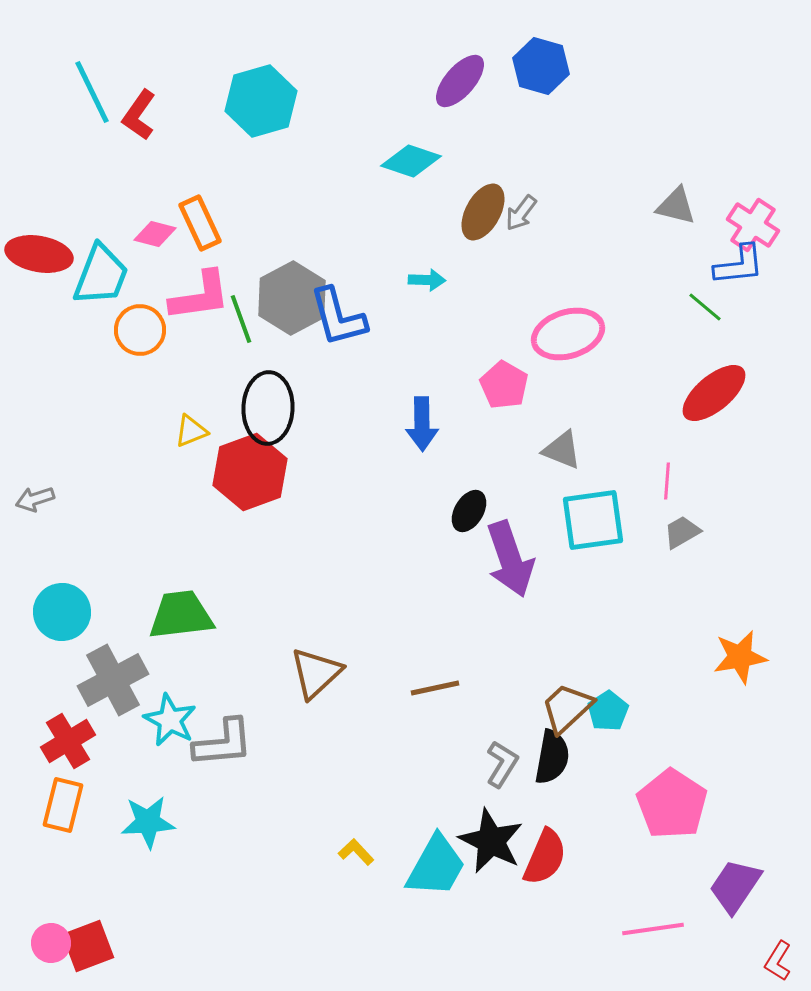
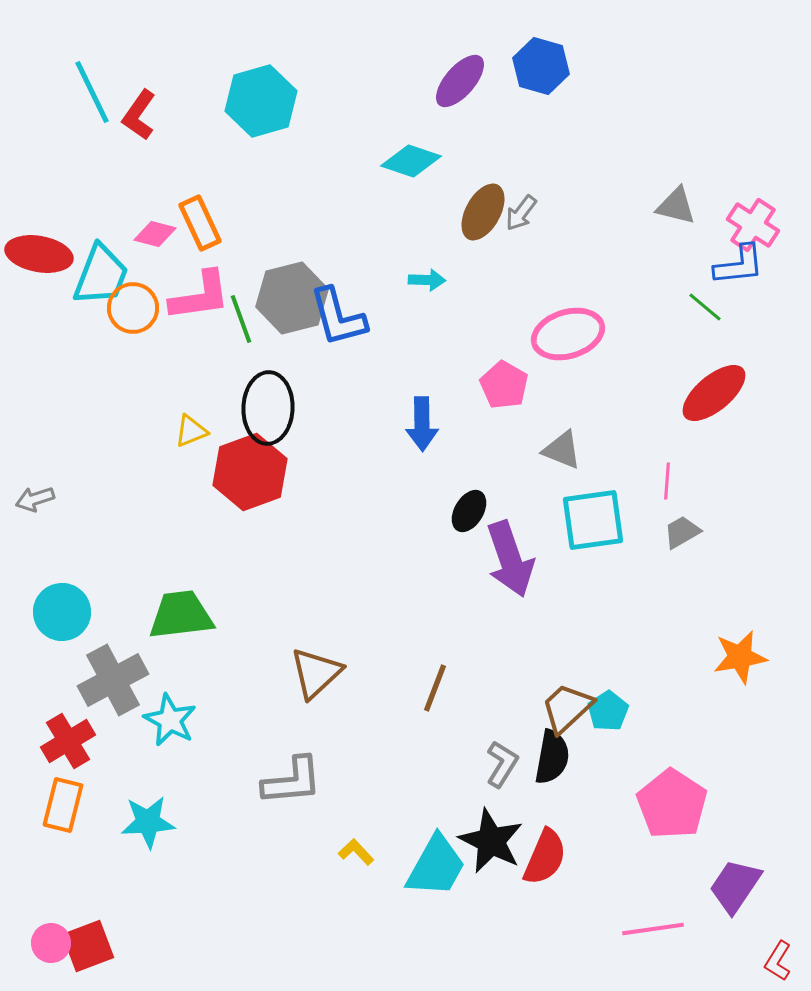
gray hexagon at (292, 298): rotated 14 degrees clockwise
orange circle at (140, 330): moved 7 px left, 22 px up
brown line at (435, 688): rotated 57 degrees counterclockwise
gray L-shape at (223, 743): moved 69 px right, 38 px down
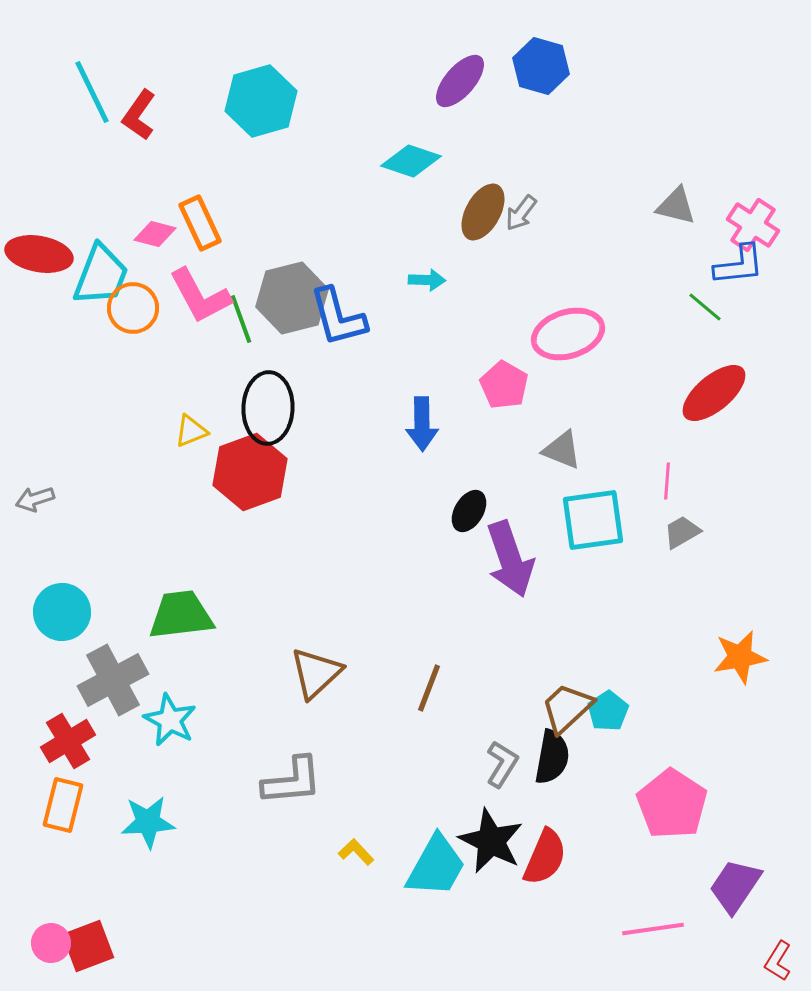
pink L-shape at (200, 296): rotated 70 degrees clockwise
brown line at (435, 688): moved 6 px left
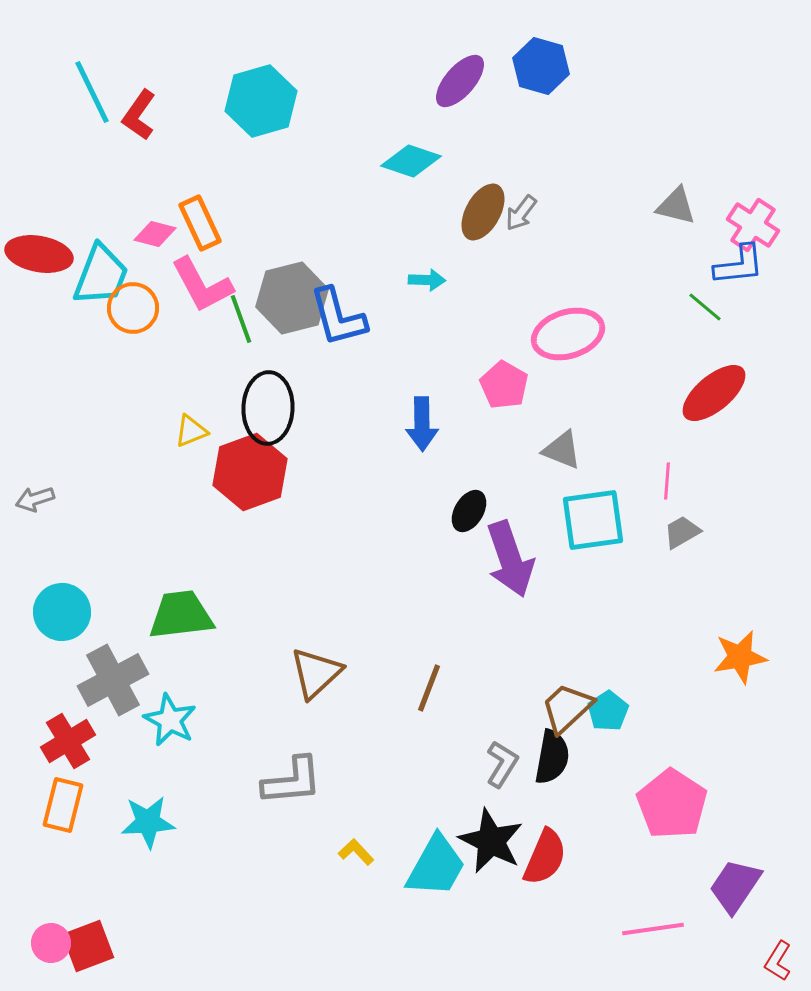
pink L-shape at (200, 296): moved 2 px right, 11 px up
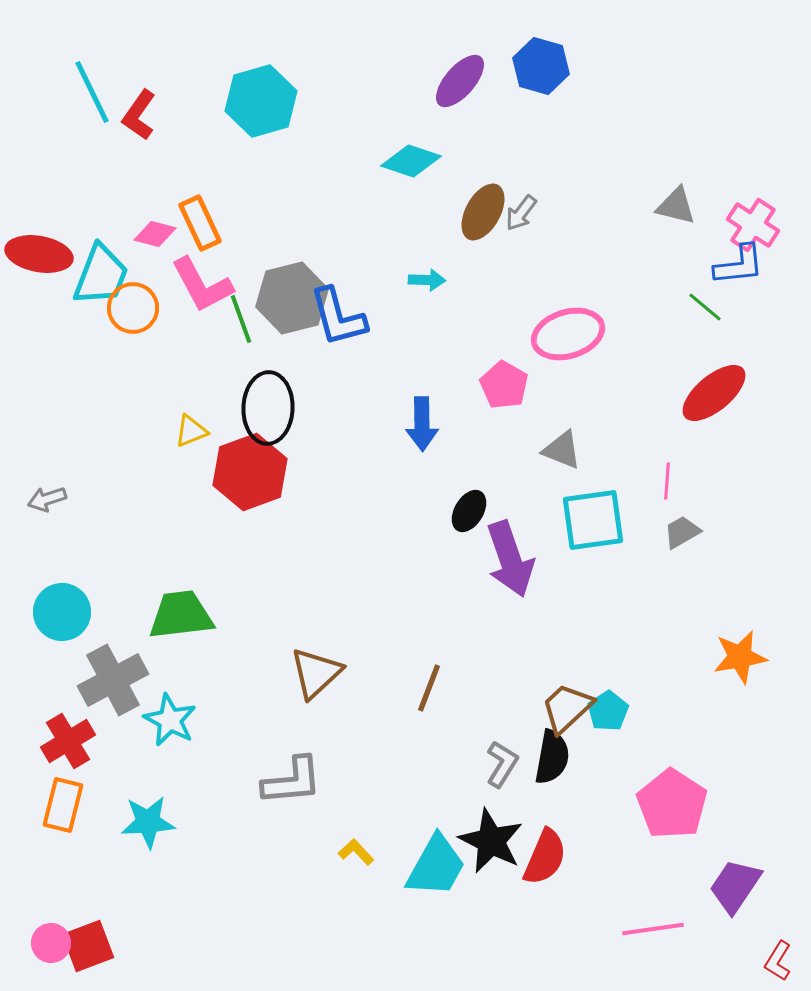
gray arrow at (35, 499): moved 12 px right
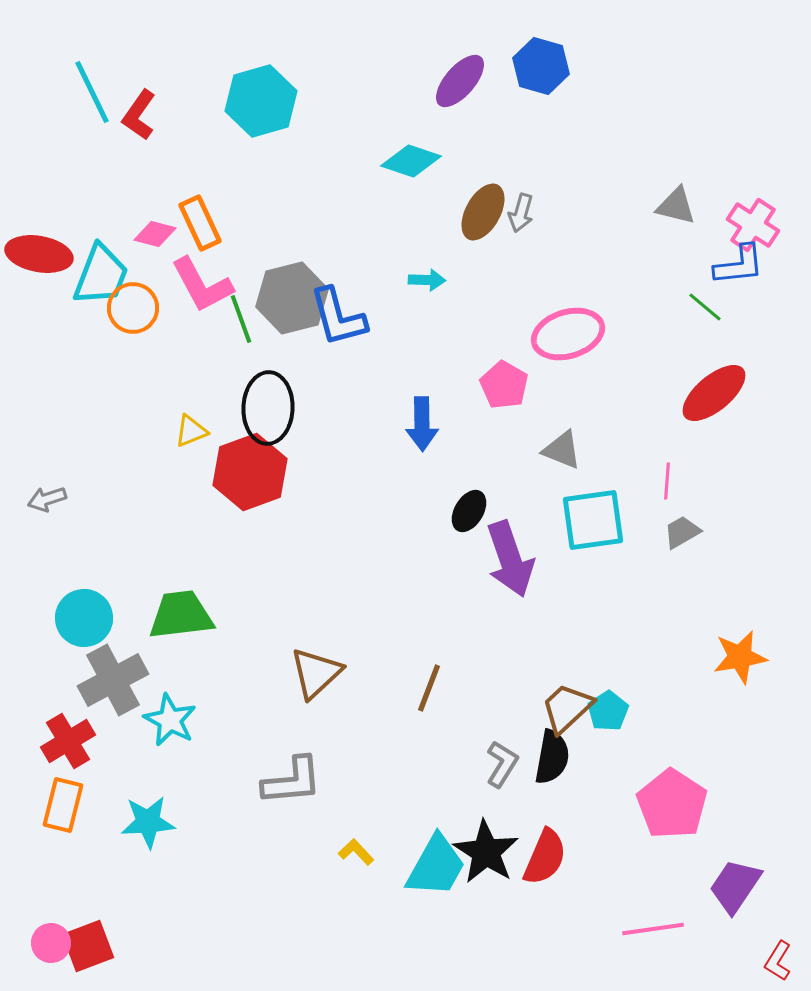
gray arrow at (521, 213): rotated 21 degrees counterclockwise
cyan circle at (62, 612): moved 22 px right, 6 px down
black star at (491, 841): moved 5 px left, 11 px down; rotated 6 degrees clockwise
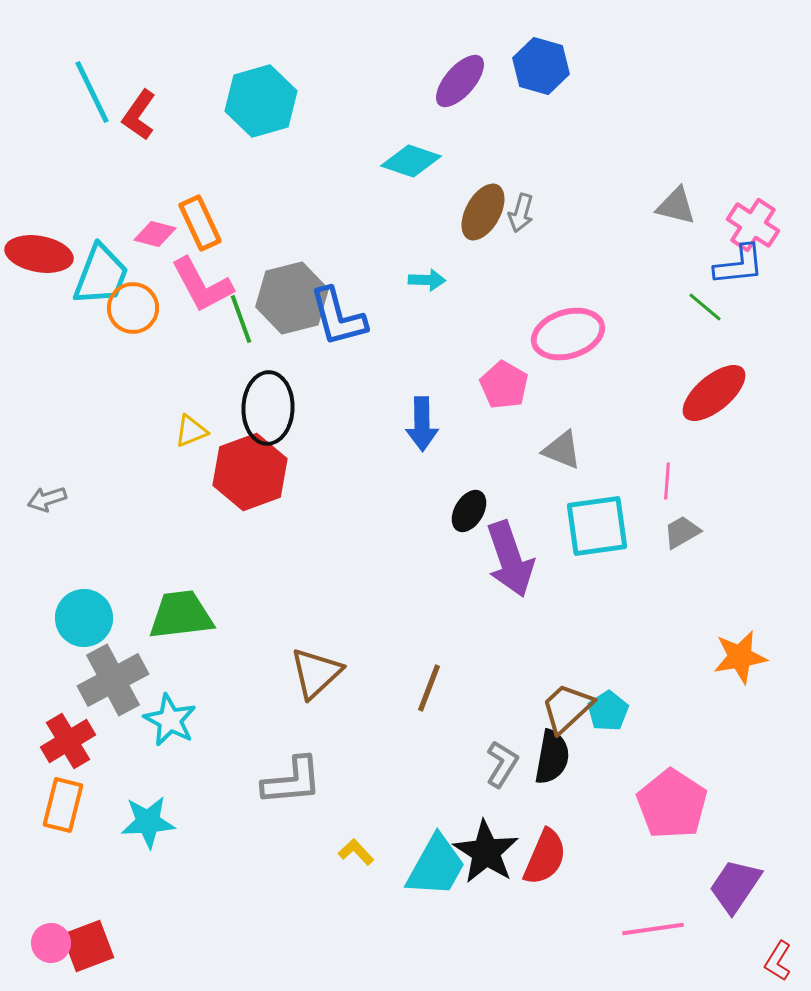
cyan square at (593, 520): moved 4 px right, 6 px down
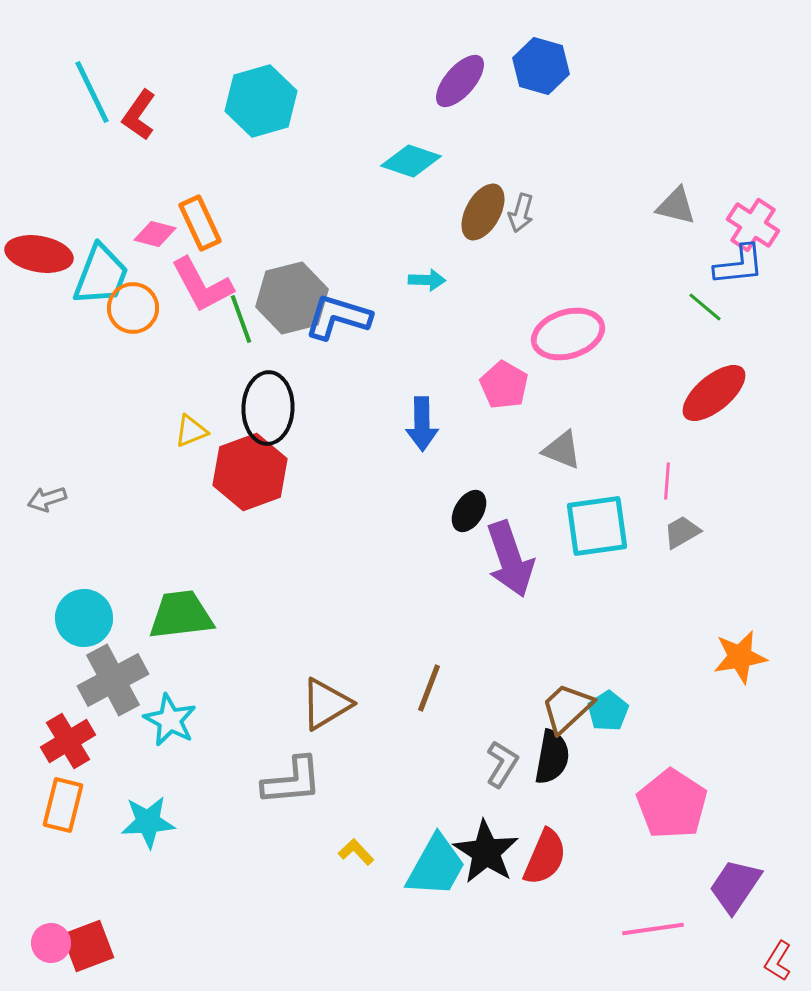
blue L-shape at (338, 317): rotated 122 degrees clockwise
brown triangle at (316, 673): moved 10 px right, 31 px down; rotated 12 degrees clockwise
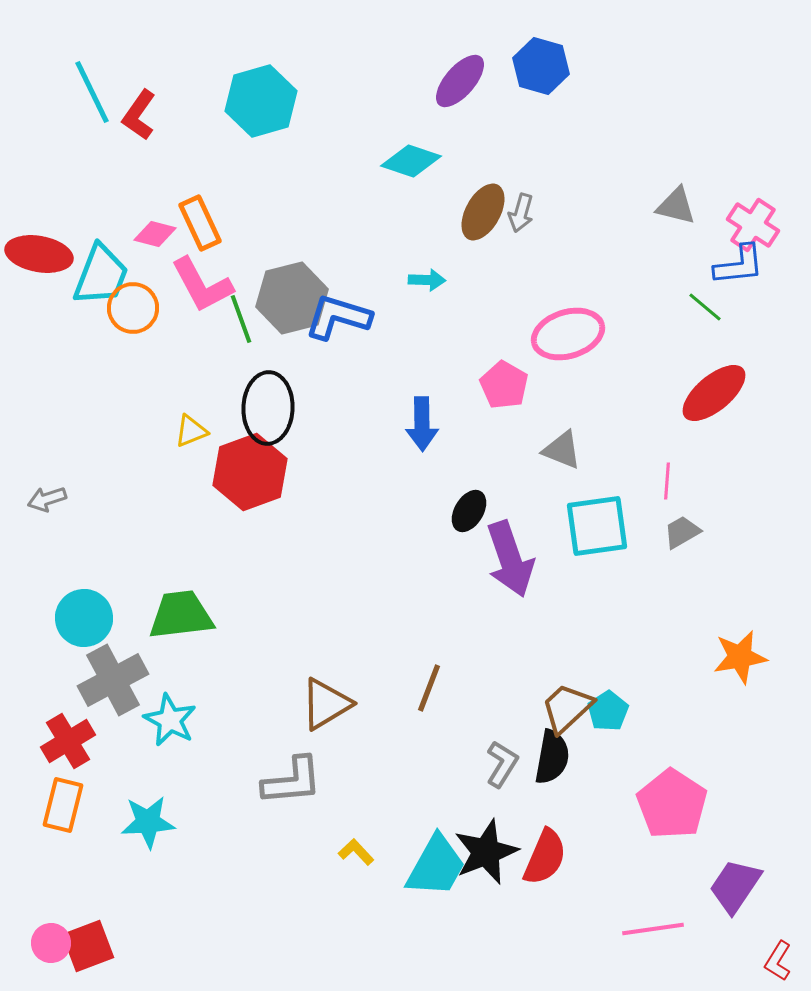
black star at (486, 852): rotated 18 degrees clockwise
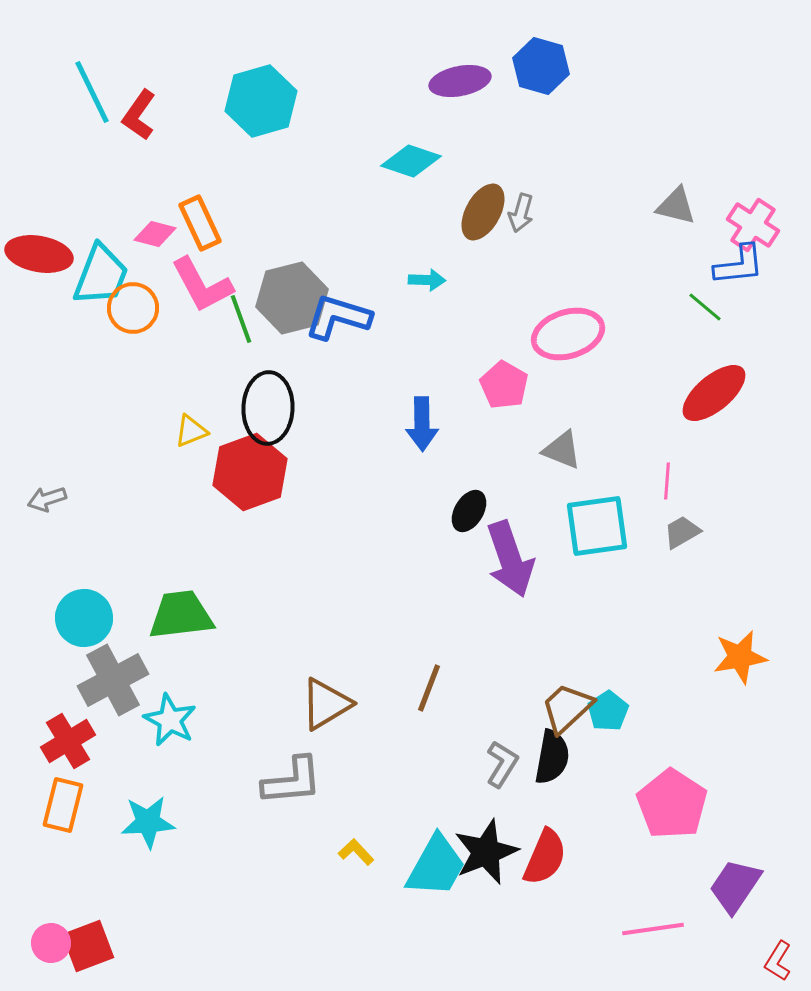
purple ellipse at (460, 81): rotated 38 degrees clockwise
